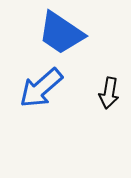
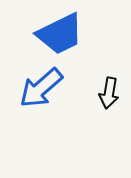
blue trapezoid: moved 1 px left, 1 px down; rotated 60 degrees counterclockwise
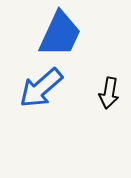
blue trapezoid: rotated 39 degrees counterclockwise
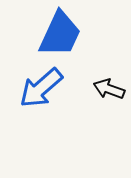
black arrow: moved 4 px up; rotated 100 degrees clockwise
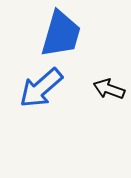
blue trapezoid: moved 1 px right; rotated 9 degrees counterclockwise
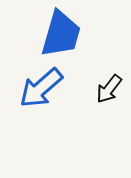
black arrow: rotated 72 degrees counterclockwise
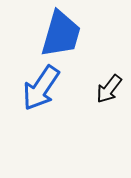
blue arrow: rotated 15 degrees counterclockwise
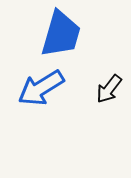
blue arrow: rotated 24 degrees clockwise
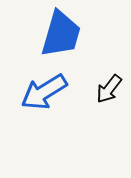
blue arrow: moved 3 px right, 4 px down
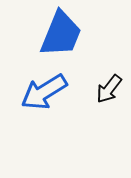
blue trapezoid: rotated 6 degrees clockwise
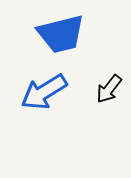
blue trapezoid: rotated 54 degrees clockwise
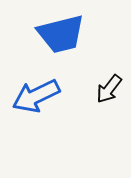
blue arrow: moved 8 px left, 4 px down; rotated 6 degrees clockwise
